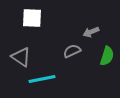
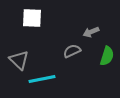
gray triangle: moved 2 px left, 3 px down; rotated 10 degrees clockwise
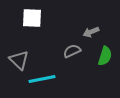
green semicircle: moved 2 px left
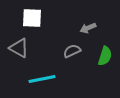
gray arrow: moved 3 px left, 4 px up
gray triangle: moved 12 px up; rotated 15 degrees counterclockwise
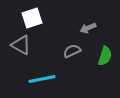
white square: rotated 20 degrees counterclockwise
gray triangle: moved 2 px right, 3 px up
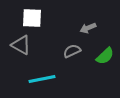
white square: rotated 20 degrees clockwise
green semicircle: rotated 30 degrees clockwise
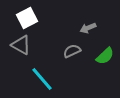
white square: moved 5 px left; rotated 30 degrees counterclockwise
cyan line: rotated 60 degrees clockwise
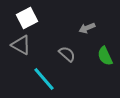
gray arrow: moved 1 px left
gray semicircle: moved 5 px left, 3 px down; rotated 66 degrees clockwise
green semicircle: rotated 108 degrees clockwise
cyan line: moved 2 px right
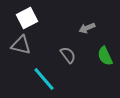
gray triangle: rotated 15 degrees counterclockwise
gray semicircle: moved 1 px right, 1 px down; rotated 12 degrees clockwise
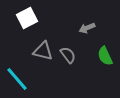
gray triangle: moved 22 px right, 6 px down
cyan line: moved 27 px left
